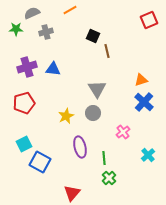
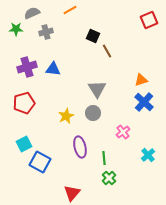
brown line: rotated 16 degrees counterclockwise
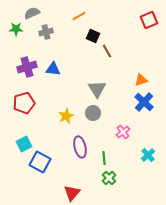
orange line: moved 9 px right, 6 px down
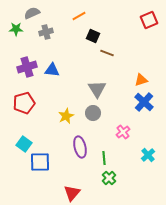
brown line: moved 2 px down; rotated 40 degrees counterclockwise
blue triangle: moved 1 px left, 1 px down
cyan square: rotated 28 degrees counterclockwise
blue square: rotated 30 degrees counterclockwise
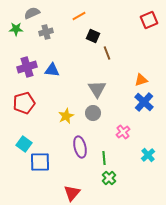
brown line: rotated 48 degrees clockwise
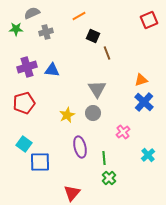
yellow star: moved 1 px right, 1 px up
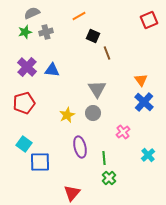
green star: moved 9 px right, 3 px down; rotated 16 degrees counterclockwise
purple cross: rotated 30 degrees counterclockwise
orange triangle: rotated 48 degrees counterclockwise
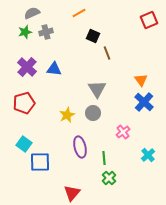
orange line: moved 3 px up
blue triangle: moved 2 px right, 1 px up
